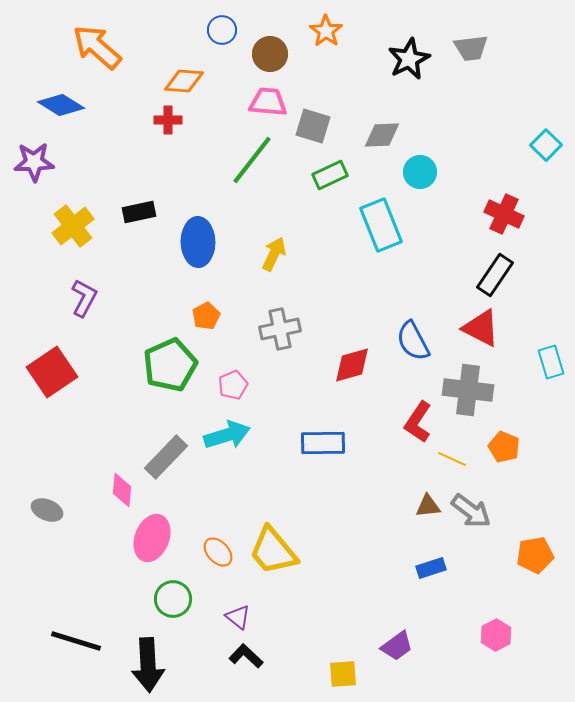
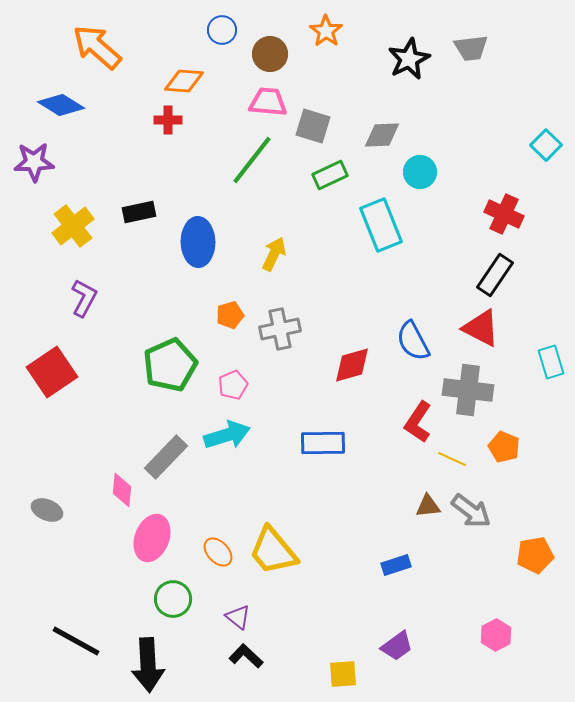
orange pentagon at (206, 316): moved 24 px right, 1 px up; rotated 12 degrees clockwise
blue rectangle at (431, 568): moved 35 px left, 3 px up
black line at (76, 641): rotated 12 degrees clockwise
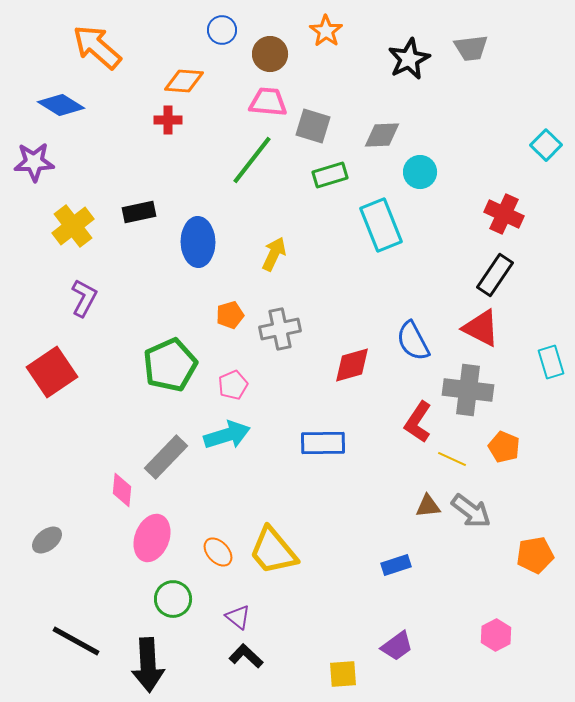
green rectangle at (330, 175): rotated 8 degrees clockwise
gray ellipse at (47, 510): moved 30 px down; rotated 60 degrees counterclockwise
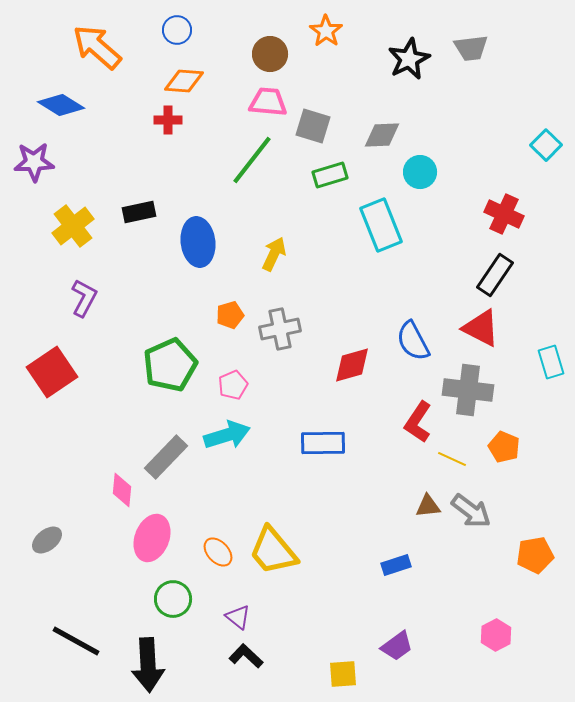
blue circle at (222, 30): moved 45 px left
blue ellipse at (198, 242): rotated 6 degrees counterclockwise
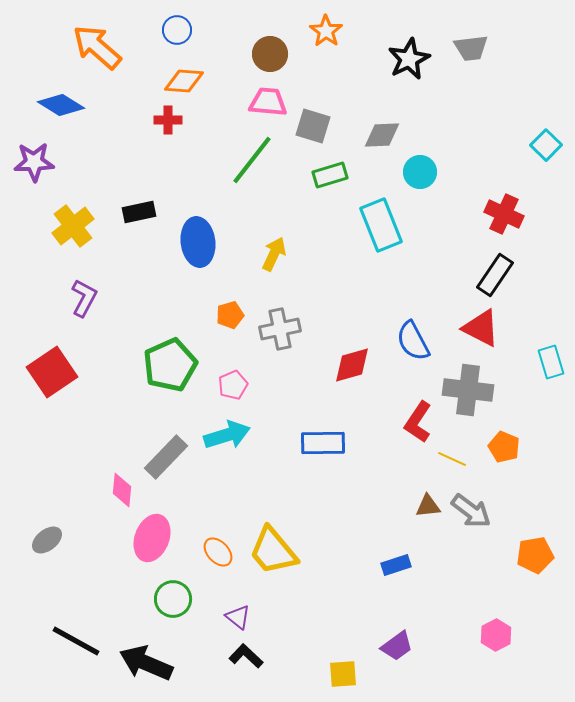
black arrow at (148, 665): moved 2 px left, 2 px up; rotated 116 degrees clockwise
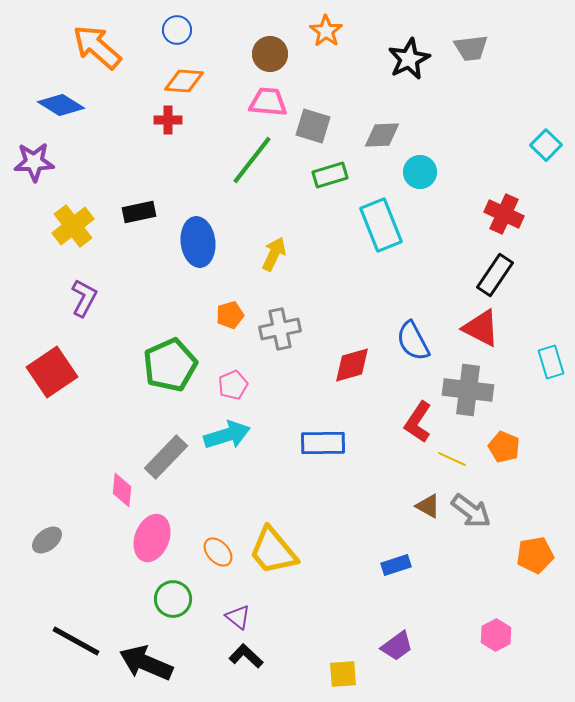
brown triangle at (428, 506): rotated 36 degrees clockwise
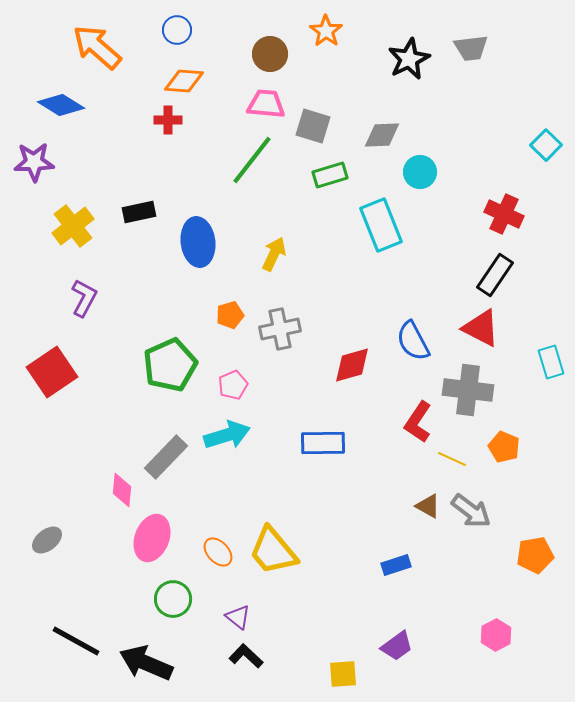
pink trapezoid at (268, 102): moved 2 px left, 2 px down
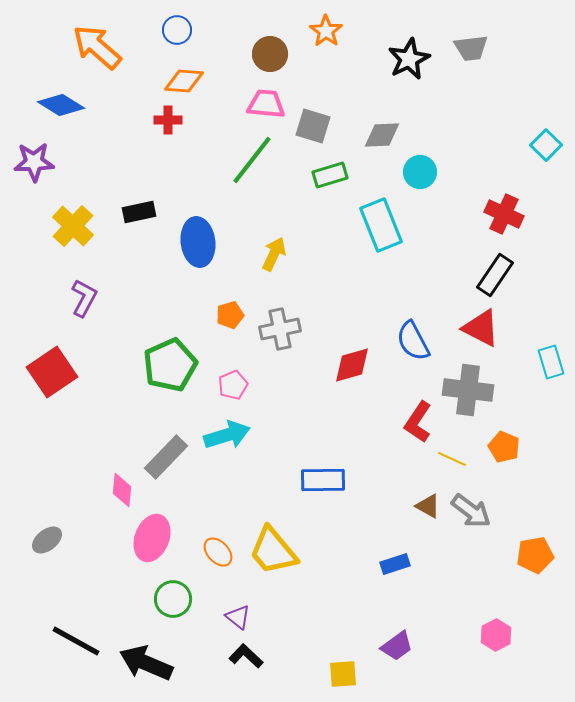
yellow cross at (73, 226): rotated 9 degrees counterclockwise
blue rectangle at (323, 443): moved 37 px down
blue rectangle at (396, 565): moved 1 px left, 1 px up
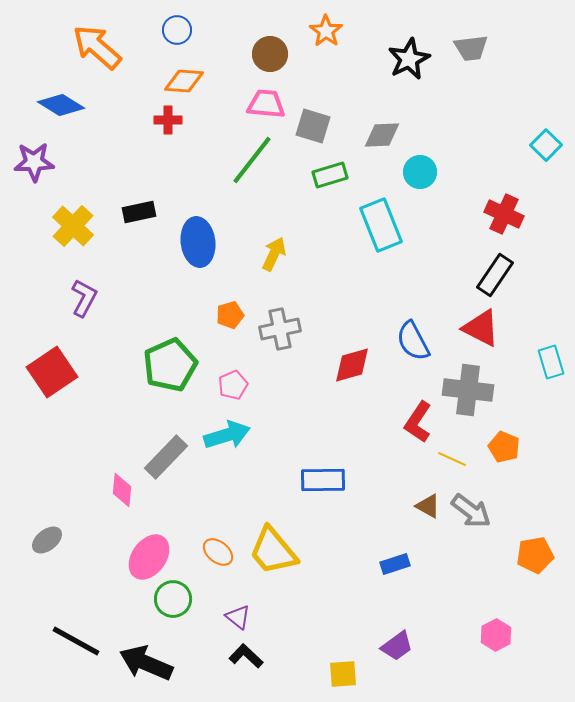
pink ellipse at (152, 538): moved 3 px left, 19 px down; rotated 15 degrees clockwise
orange ellipse at (218, 552): rotated 8 degrees counterclockwise
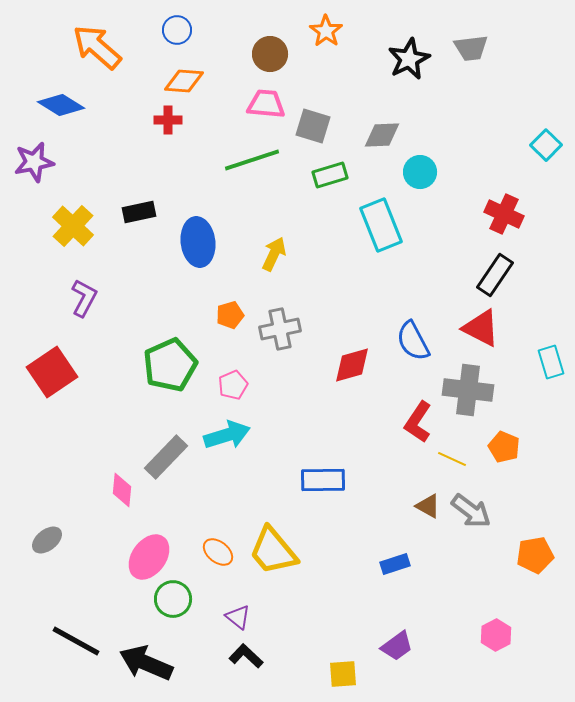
green line at (252, 160): rotated 34 degrees clockwise
purple star at (34, 162): rotated 9 degrees counterclockwise
